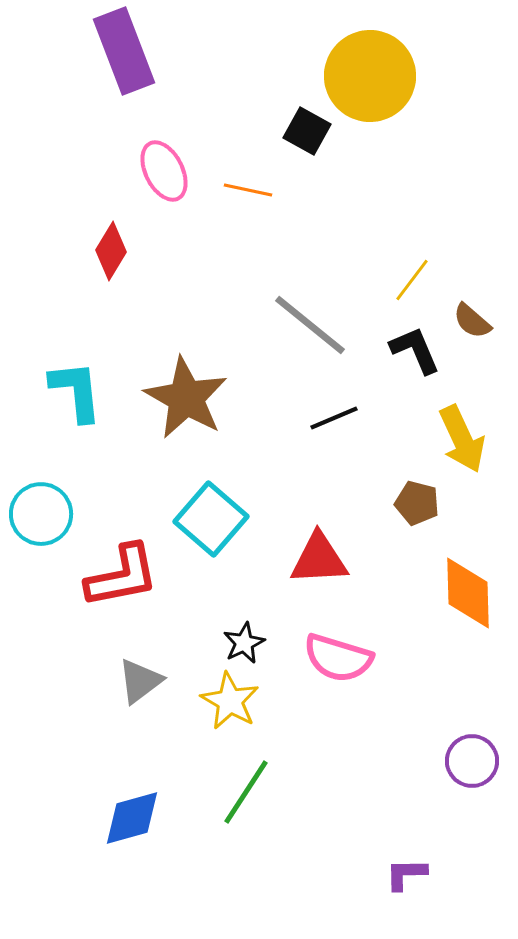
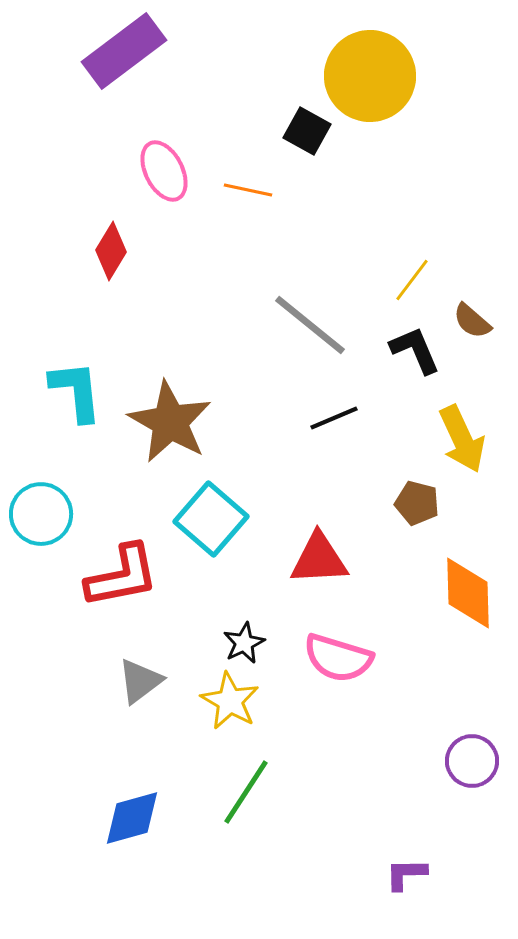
purple rectangle: rotated 74 degrees clockwise
brown star: moved 16 px left, 24 px down
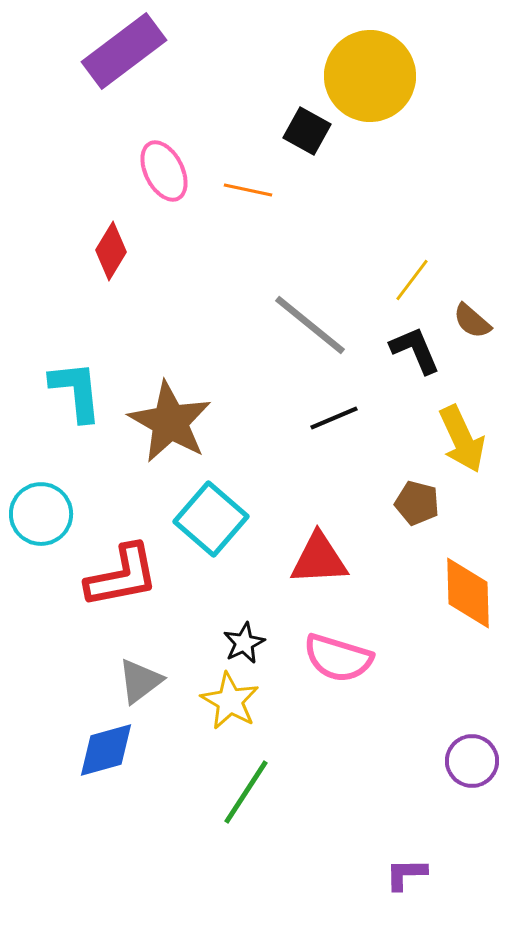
blue diamond: moved 26 px left, 68 px up
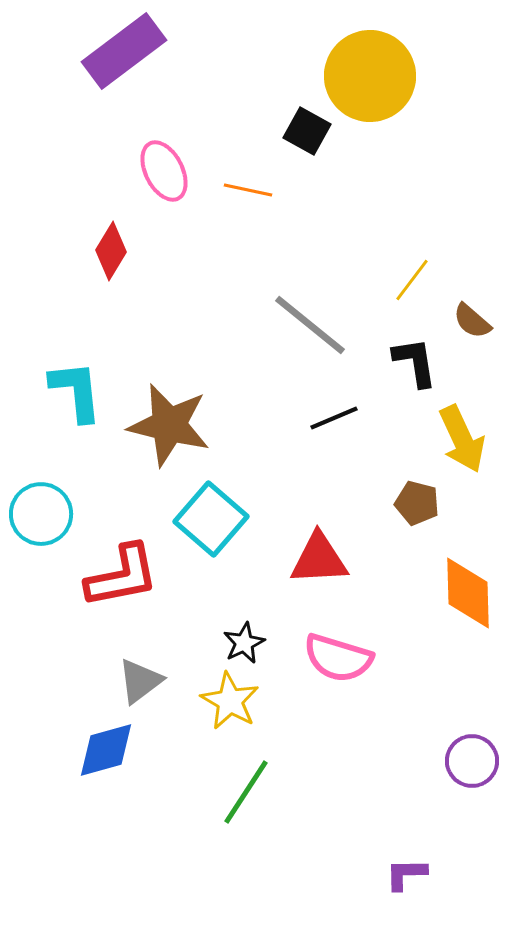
black L-shape: moved 12 px down; rotated 14 degrees clockwise
brown star: moved 1 px left, 3 px down; rotated 16 degrees counterclockwise
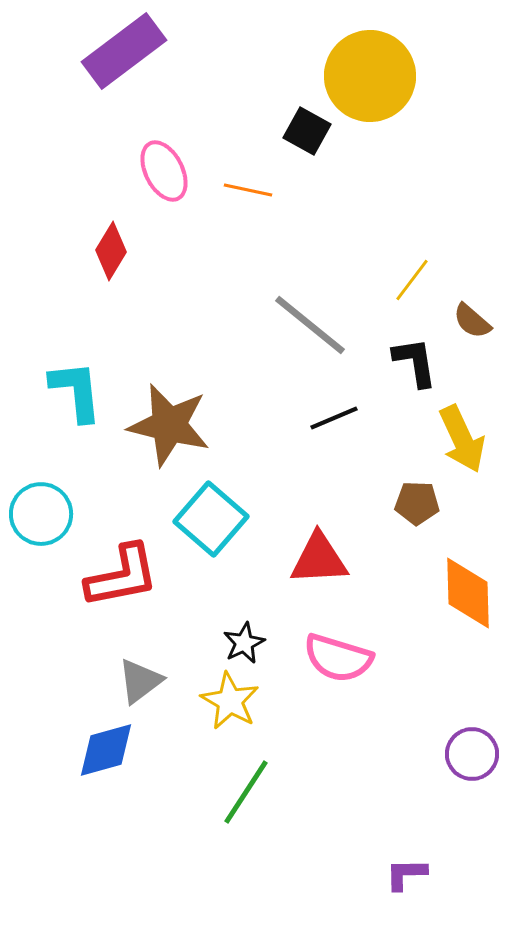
brown pentagon: rotated 12 degrees counterclockwise
purple circle: moved 7 px up
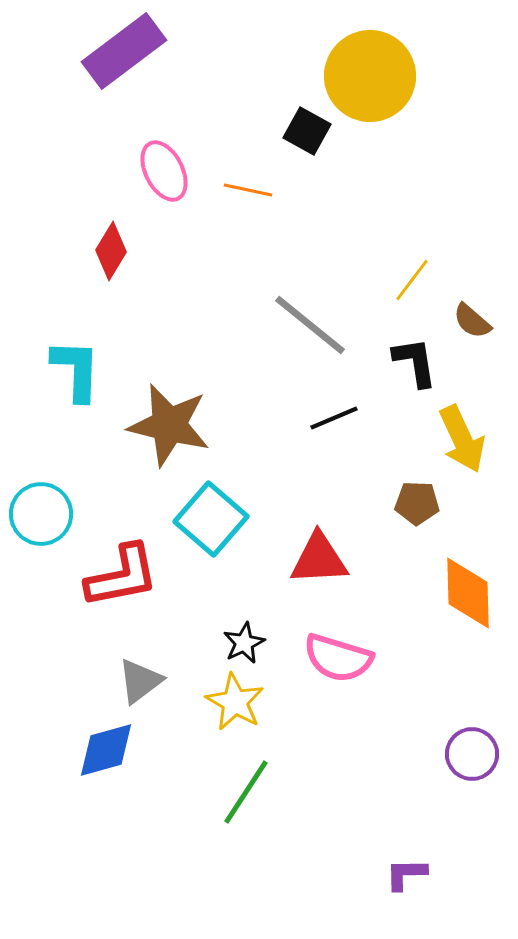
cyan L-shape: moved 21 px up; rotated 8 degrees clockwise
yellow star: moved 5 px right, 1 px down
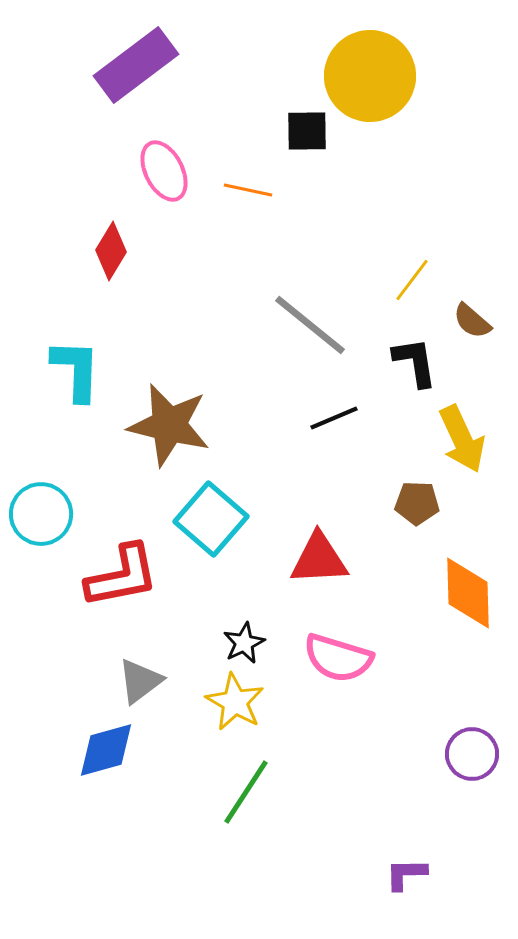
purple rectangle: moved 12 px right, 14 px down
black square: rotated 30 degrees counterclockwise
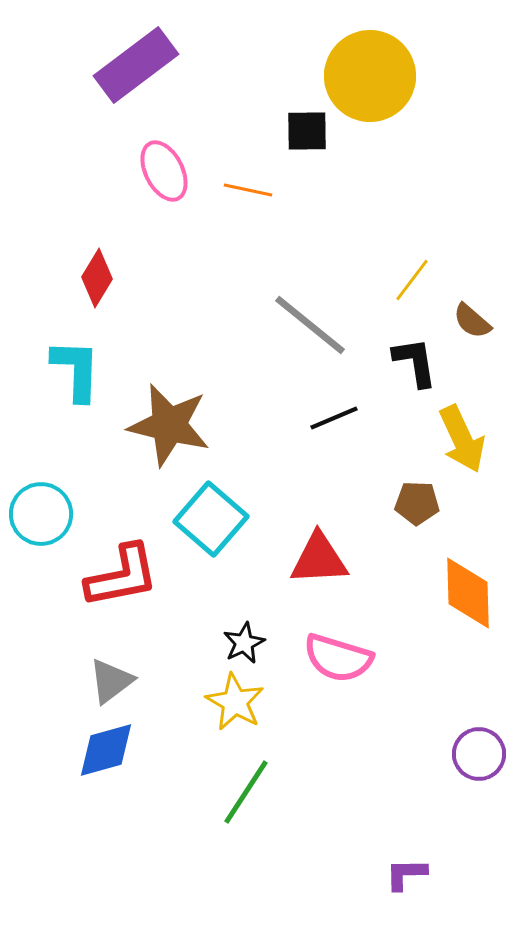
red diamond: moved 14 px left, 27 px down
gray triangle: moved 29 px left
purple circle: moved 7 px right
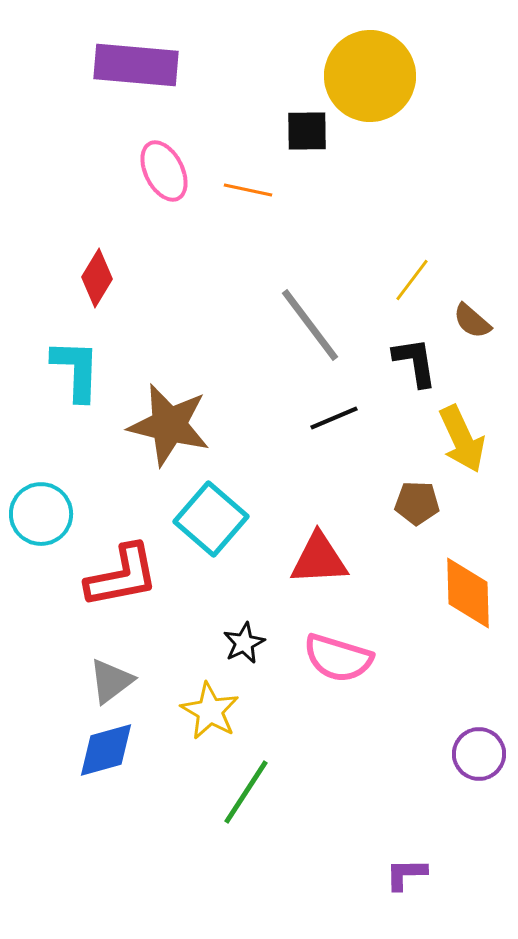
purple rectangle: rotated 42 degrees clockwise
gray line: rotated 14 degrees clockwise
yellow star: moved 25 px left, 9 px down
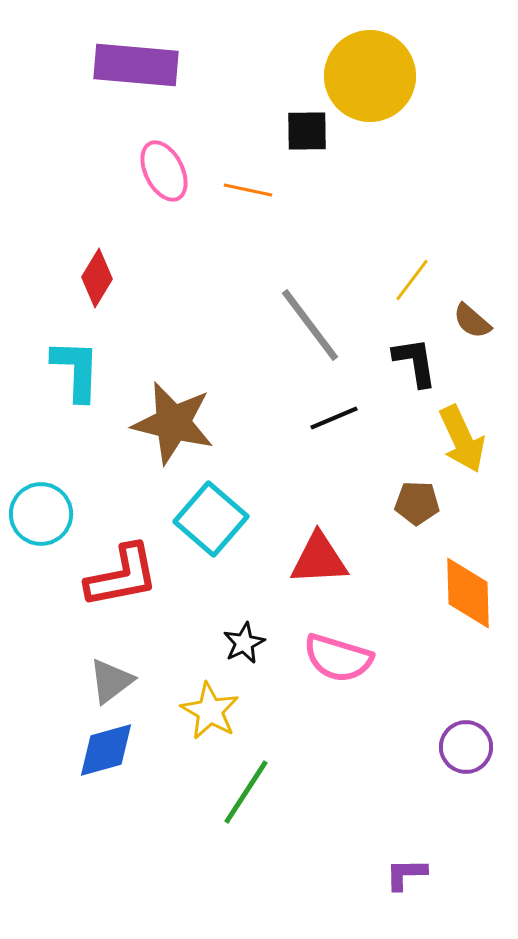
brown star: moved 4 px right, 2 px up
purple circle: moved 13 px left, 7 px up
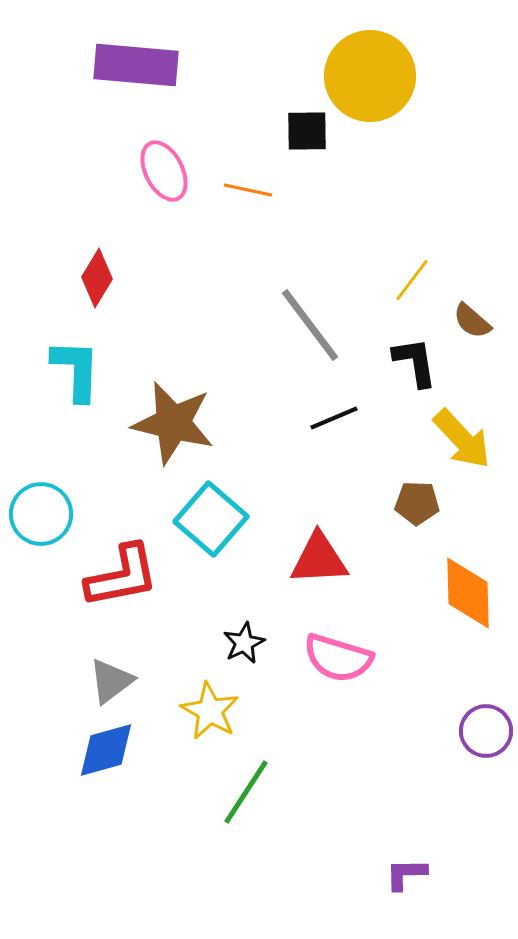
yellow arrow: rotated 18 degrees counterclockwise
purple circle: moved 20 px right, 16 px up
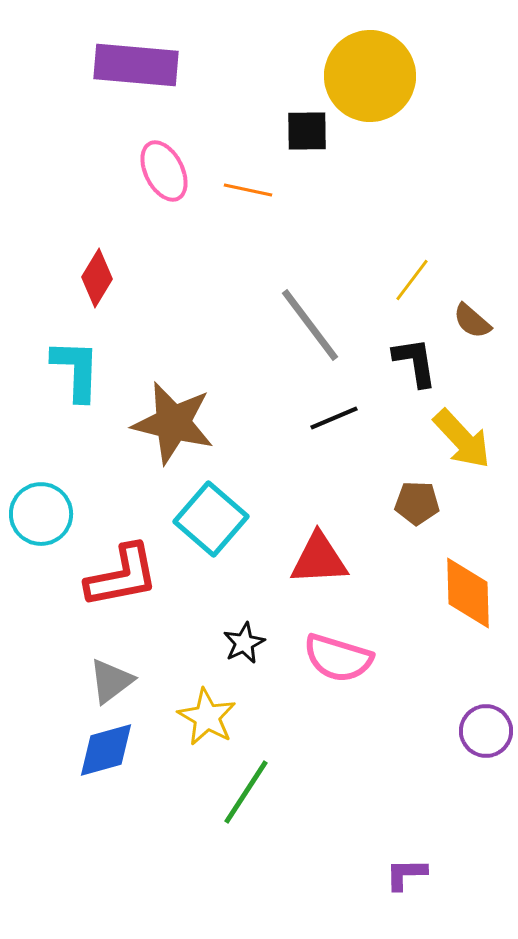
yellow star: moved 3 px left, 6 px down
